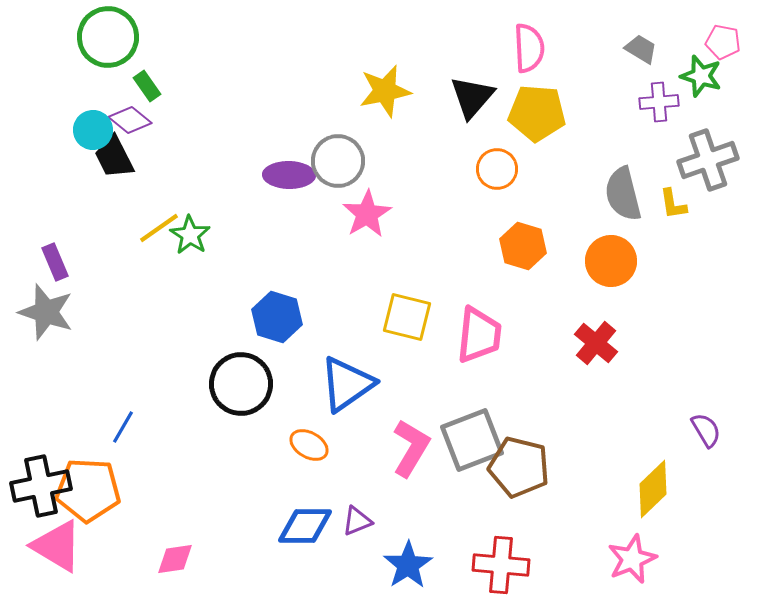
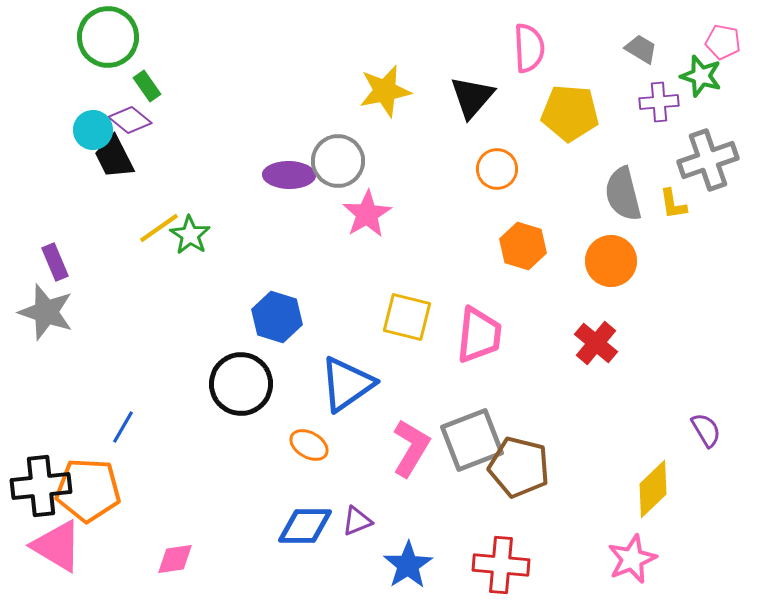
yellow pentagon at (537, 113): moved 33 px right
black cross at (41, 486): rotated 6 degrees clockwise
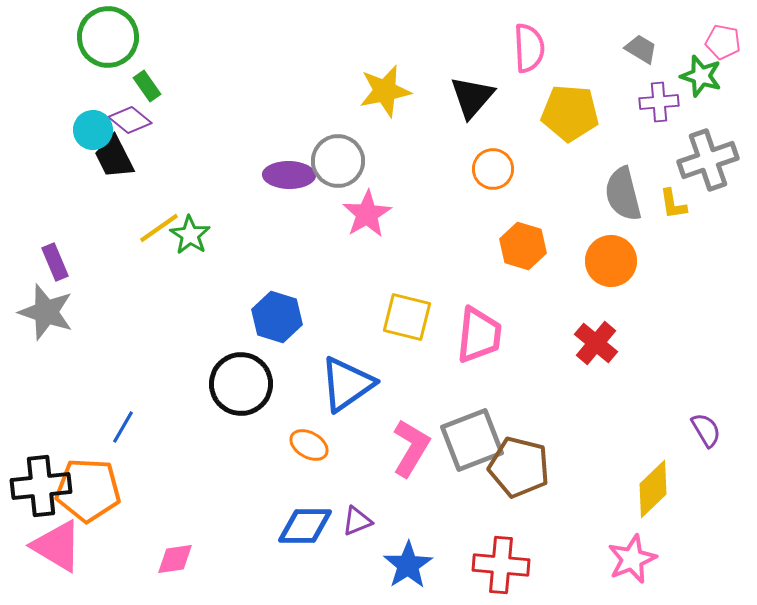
orange circle at (497, 169): moved 4 px left
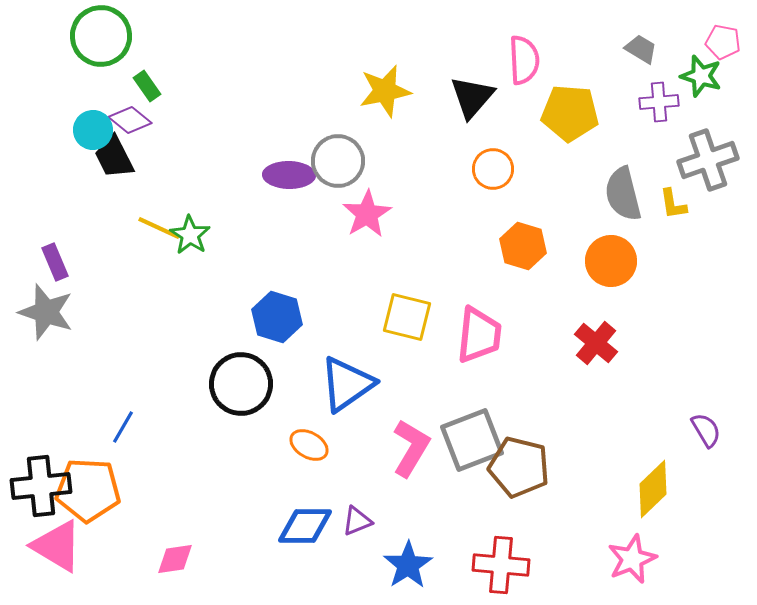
green circle at (108, 37): moved 7 px left, 1 px up
pink semicircle at (529, 48): moved 5 px left, 12 px down
yellow line at (159, 228): rotated 60 degrees clockwise
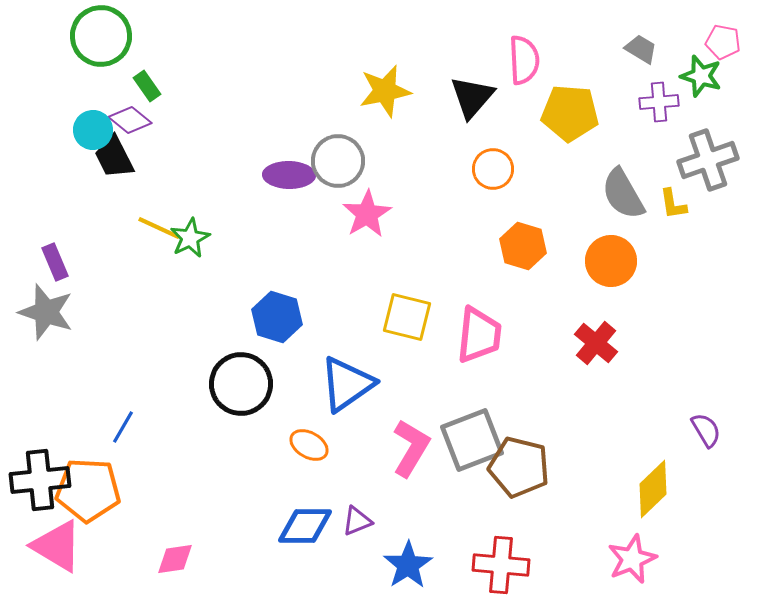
gray semicircle at (623, 194): rotated 16 degrees counterclockwise
green star at (190, 235): moved 3 px down; rotated 12 degrees clockwise
black cross at (41, 486): moved 1 px left, 6 px up
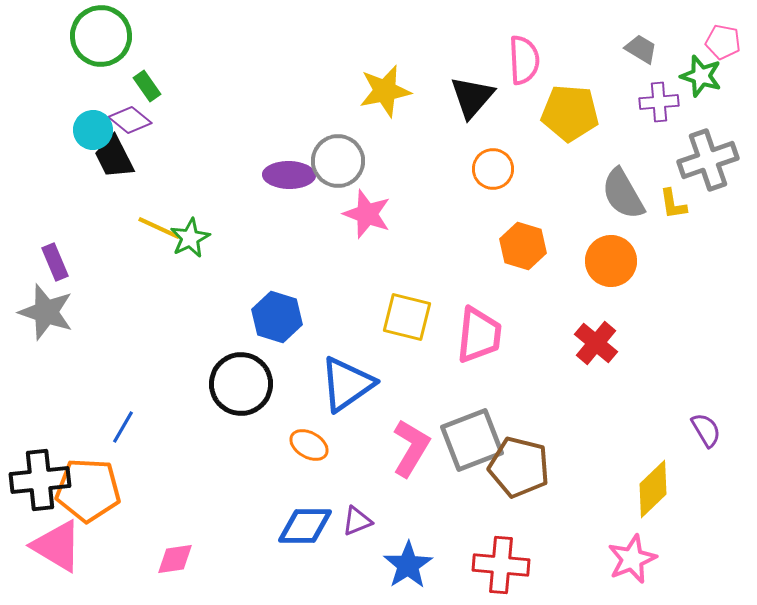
pink star at (367, 214): rotated 21 degrees counterclockwise
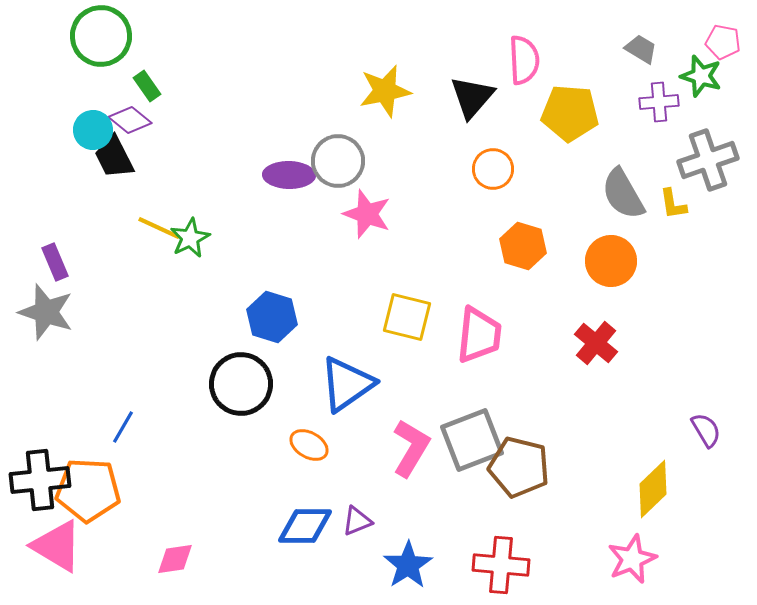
blue hexagon at (277, 317): moved 5 px left
